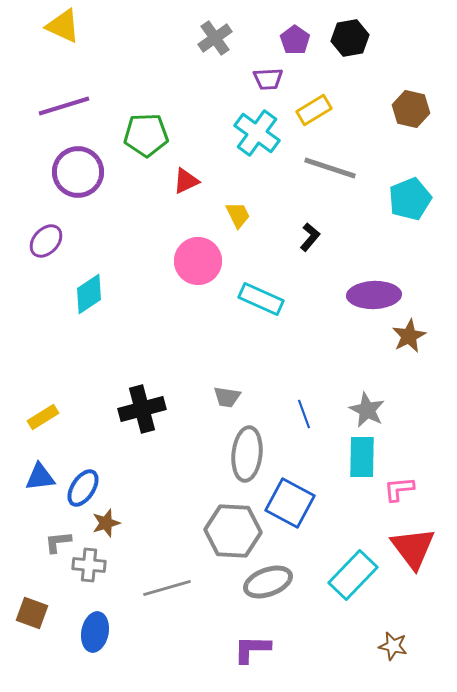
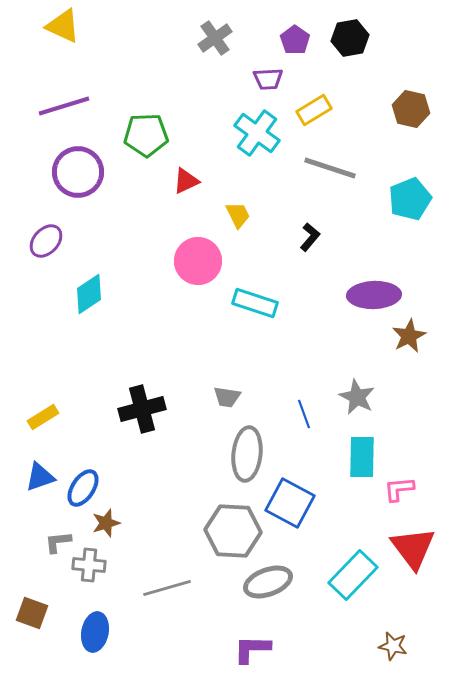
cyan rectangle at (261, 299): moved 6 px left, 4 px down; rotated 6 degrees counterclockwise
gray star at (367, 410): moved 10 px left, 13 px up
blue triangle at (40, 477): rotated 12 degrees counterclockwise
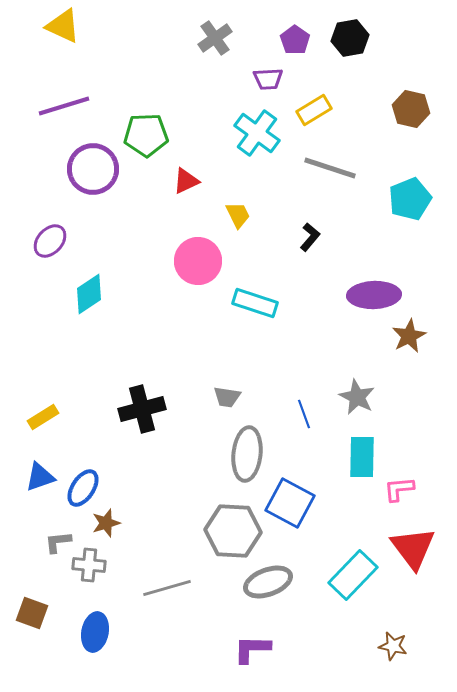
purple circle at (78, 172): moved 15 px right, 3 px up
purple ellipse at (46, 241): moved 4 px right
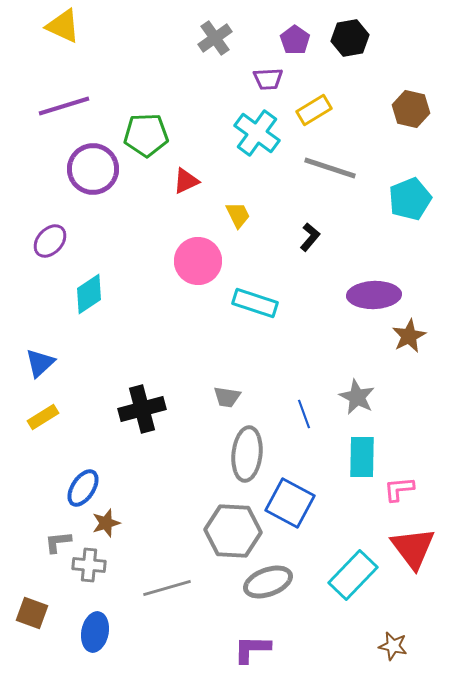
blue triangle at (40, 477): moved 114 px up; rotated 24 degrees counterclockwise
